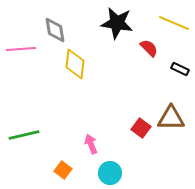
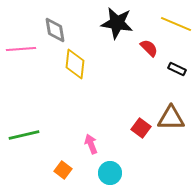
yellow line: moved 2 px right, 1 px down
black rectangle: moved 3 px left
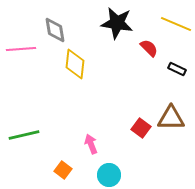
cyan circle: moved 1 px left, 2 px down
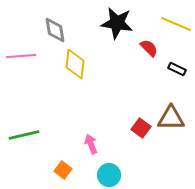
pink line: moved 7 px down
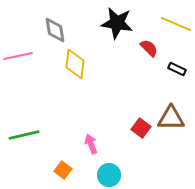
pink line: moved 3 px left; rotated 8 degrees counterclockwise
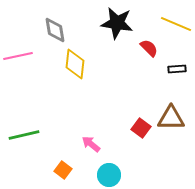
black rectangle: rotated 30 degrees counterclockwise
pink arrow: rotated 30 degrees counterclockwise
